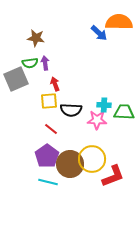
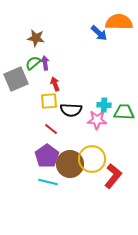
green semicircle: moved 3 px right; rotated 147 degrees clockwise
red L-shape: rotated 30 degrees counterclockwise
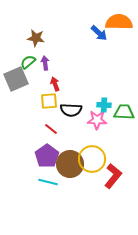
green semicircle: moved 5 px left, 1 px up
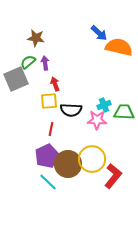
orange semicircle: moved 25 px down; rotated 12 degrees clockwise
cyan cross: rotated 24 degrees counterclockwise
red line: rotated 64 degrees clockwise
purple pentagon: rotated 10 degrees clockwise
brown circle: moved 2 px left
cyan line: rotated 30 degrees clockwise
